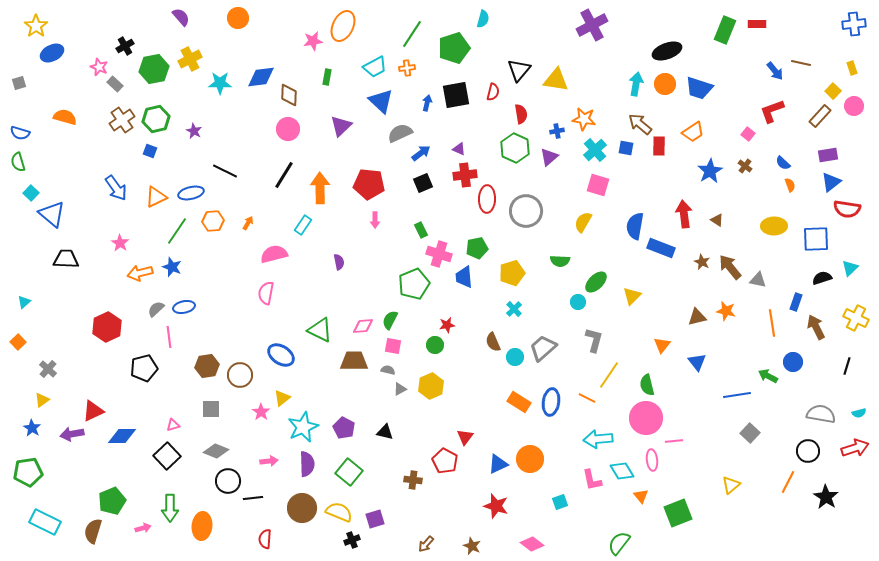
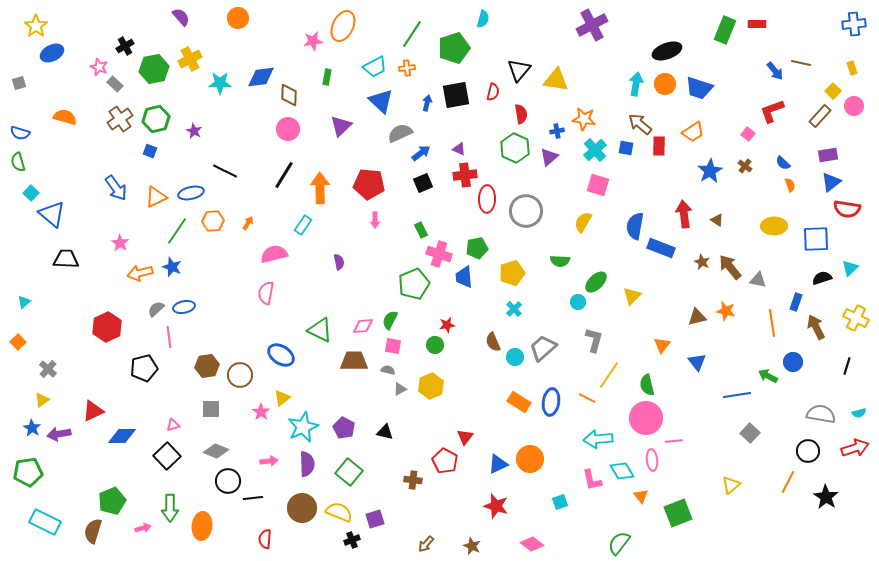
brown cross at (122, 120): moved 2 px left, 1 px up
purple arrow at (72, 434): moved 13 px left
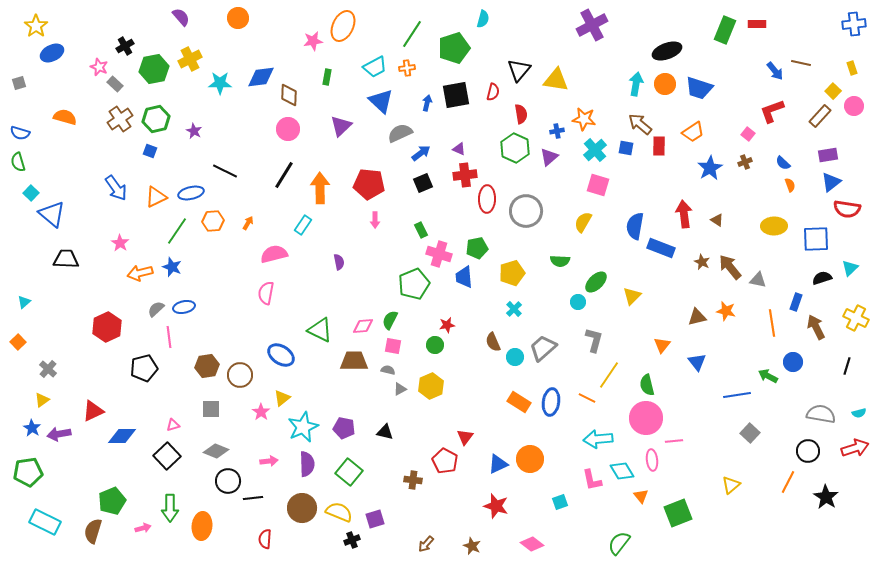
brown cross at (745, 166): moved 4 px up; rotated 32 degrees clockwise
blue star at (710, 171): moved 3 px up
purple pentagon at (344, 428): rotated 15 degrees counterclockwise
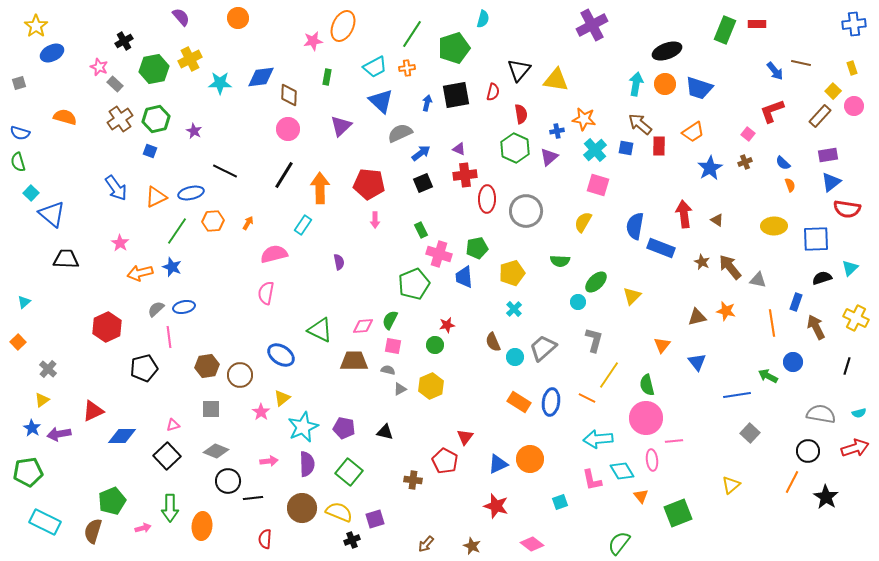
black cross at (125, 46): moved 1 px left, 5 px up
orange line at (788, 482): moved 4 px right
